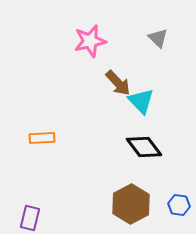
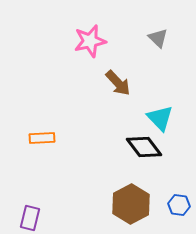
cyan triangle: moved 19 px right, 17 px down
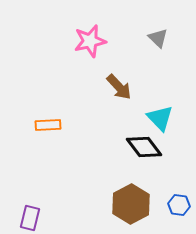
brown arrow: moved 1 px right, 4 px down
orange rectangle: moved 6 px right, 13 px up
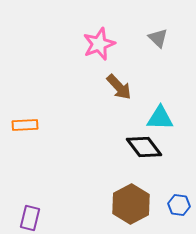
pink star: moved 9 px right, 3 px down; rotated 8 degrees counterclockwise
cyan triangle: rotated 44 degrees counterclockwise
orange rectangle: moved 23 px left
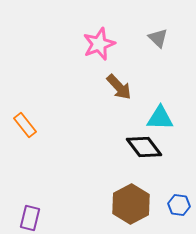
orange rectangle: rotated 55 degrees clockwise
